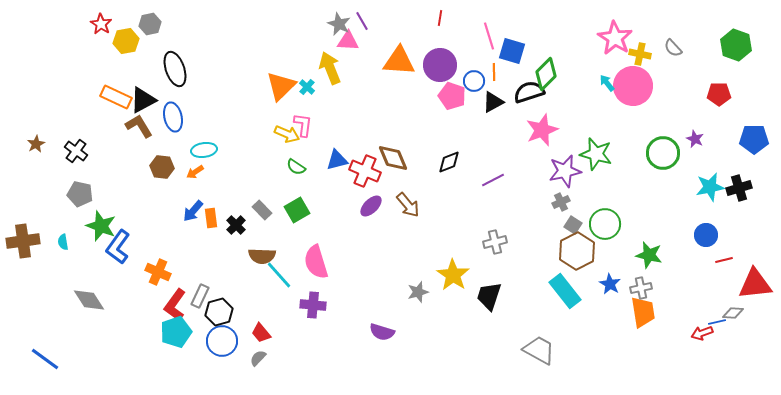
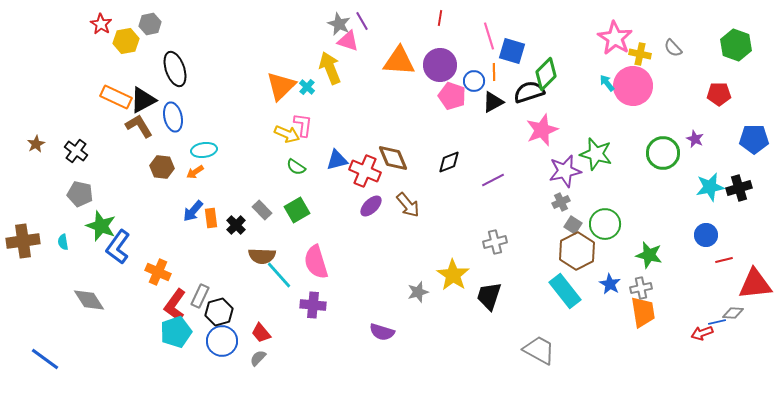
pink triangle at (348, 41): rotated 15 degrees clockwise
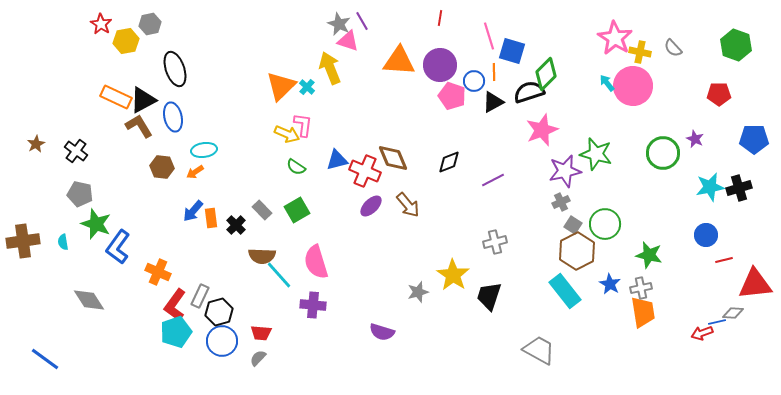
yellow cross at (640, 54): moved 2 px up
green star at (101, 226): moved 5 px left, 2 px up
red trapezoid at (261, 333): rotated 45 degrees counterclockwise
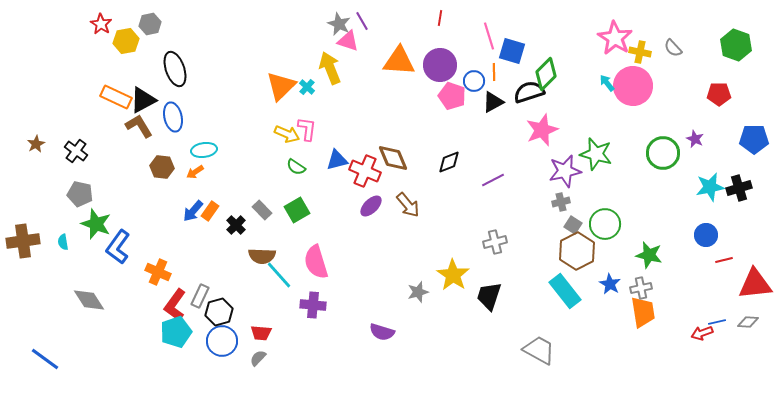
pink L-shape at (303, 125): moved 4 px right, 4 px down
gray cross at (561, 202): rotated 12 degrees clockwise
orange rectangle at (211, 218): moved 1 px left, 7 px up; rotated 42 degrees clockwise
gray diamond at (733, 313): moved 15 px right, 9 px down
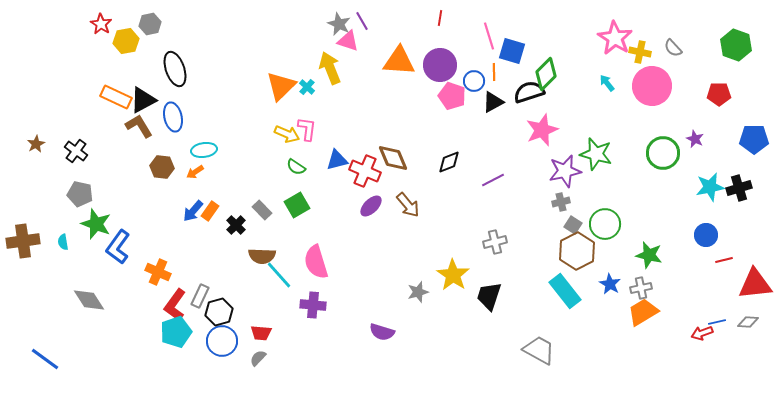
pink circle at (633, 86): moved 19 px right
green square at (297, 210): moved 5 px up
orange trapezoid at (643, 312): rotated 112 degrees counterclockwise
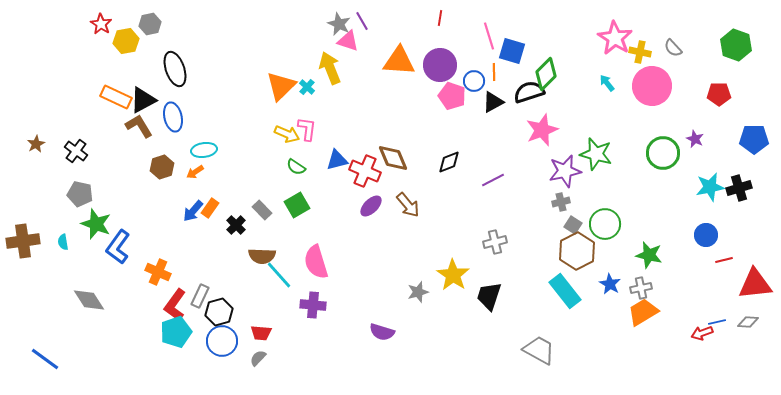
brown hexagon at (162, 167): rotated 25 degrees counterclockwise
orange rectangle at (210, 211): moved 3 px up
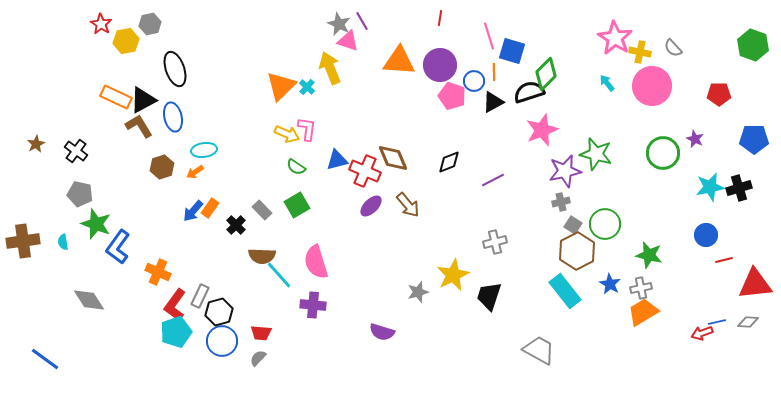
green hexagon at (736, 45): moved 17 px right
yellow star at (453, 275): rotated 12 degrees clockwise
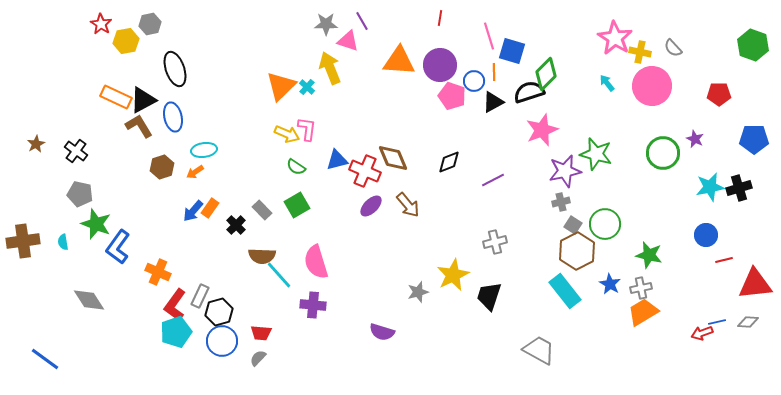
gray star at (339, 24): moved 13 px left; rotated 25 degrees counterclockwise
